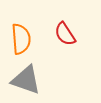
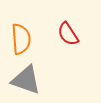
red semicircle: moved 3 px right
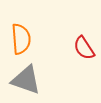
red semicircle: moved 16 px right, 14 px down
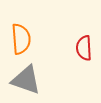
red semicircle: rotated 30 degrees clockwise
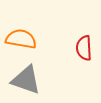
orange semicircle: rotated 76 degrees counterclockwise
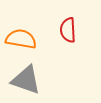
red semicircle: moved 16 px left, 18 px up
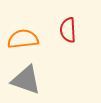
orange semicircle: moved 2 px right; rotated 16 degrees counterclockwise
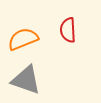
orange semicircle: rotated 16 degrees counterclockwise
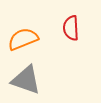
red semicircle: moved 3 px right, 2 px up
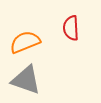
orange semicircle: moved 2 px right, 3 px down
